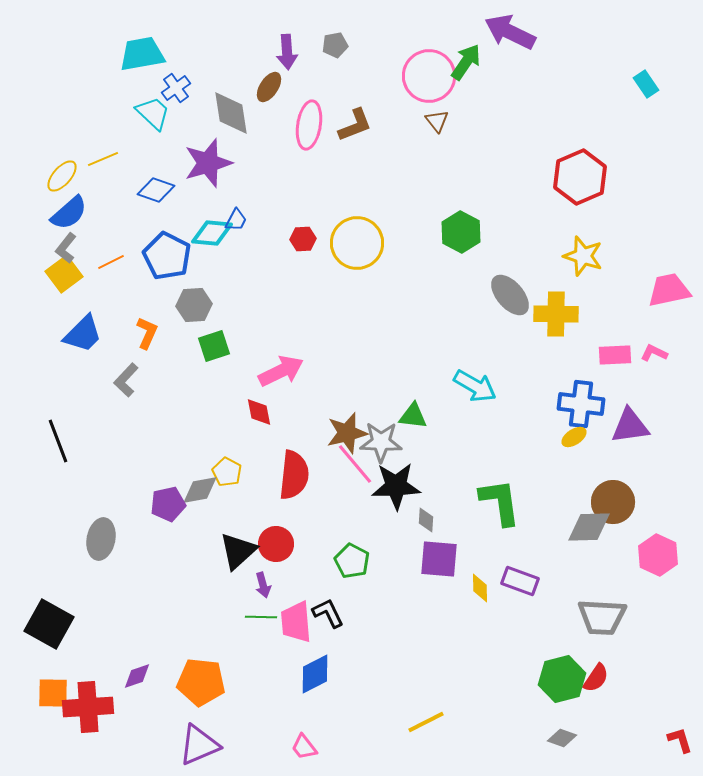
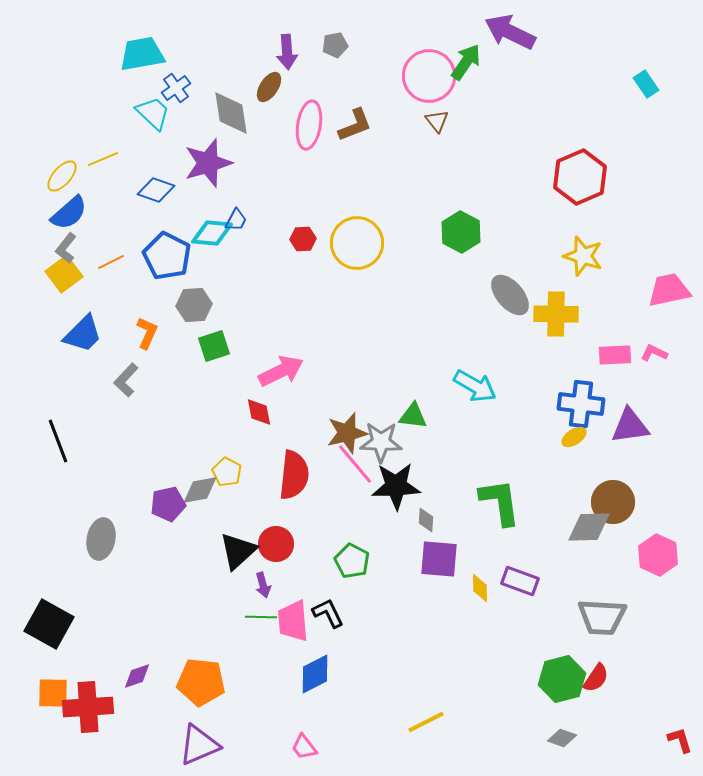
pink trapezoid at (296, 622): moved 3 px left, 1 px up
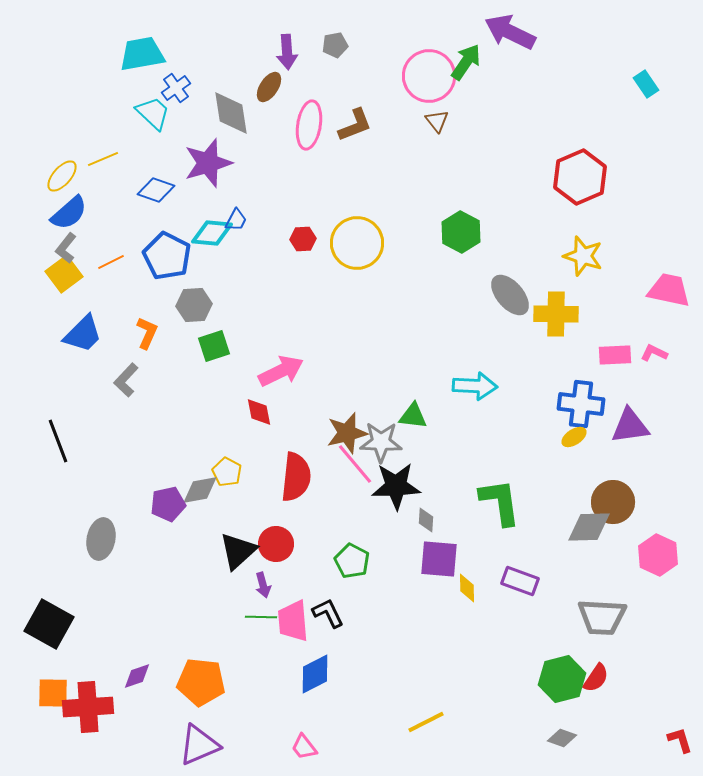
pink trapezoid at (669, 290): rotated 24 degrees clockwise
cyan arrow at (475, 386): rotated 27 degrees counterclockwise
red semicircle at (294, 475): moved 2 px right, 2 px down
yellow diamond at (480, 588): moved 13 px left
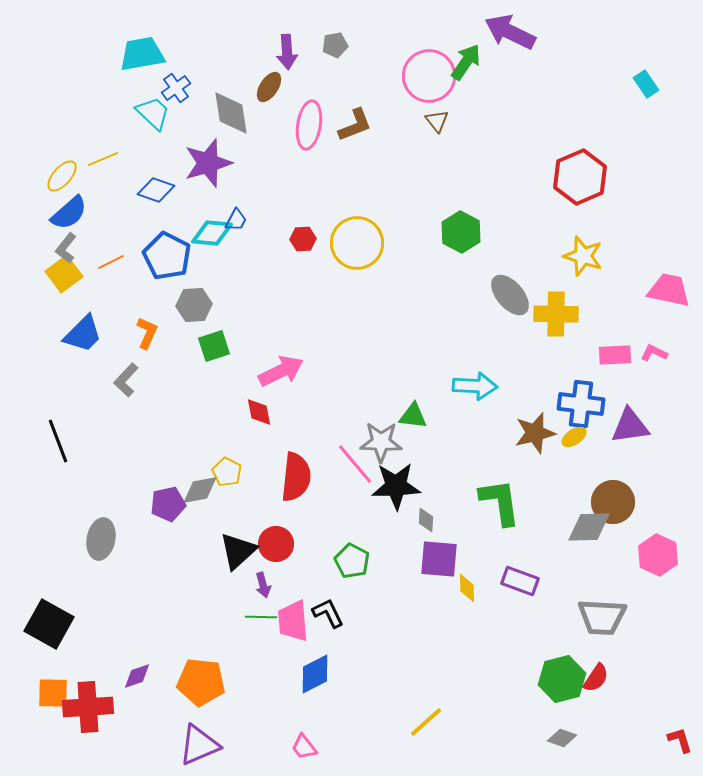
brown star at (347, 433): moved 188 px right
yellow line at (426, 722): rotated 15 degrees counterclockwise
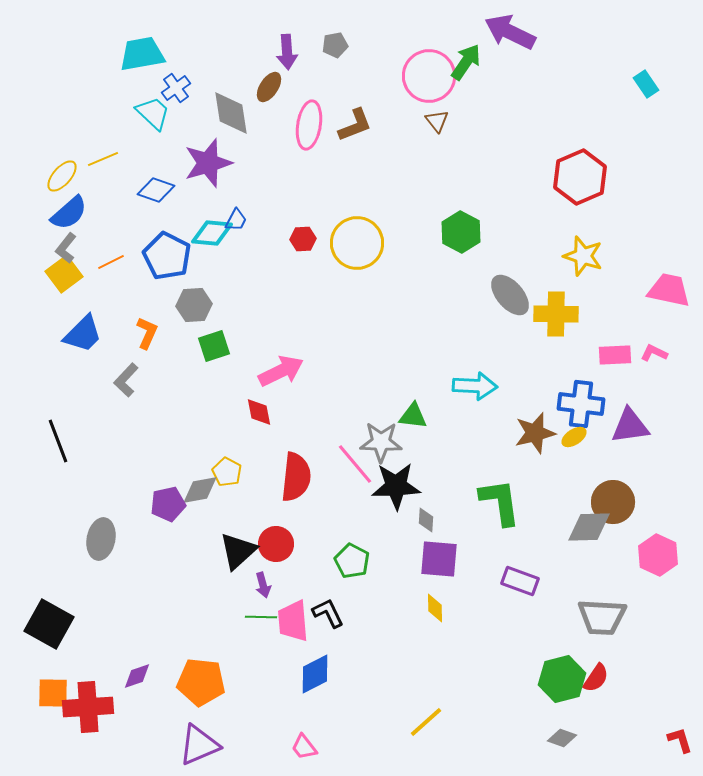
yellow diamond at (467, 588): moved 32 px left, 20 px down
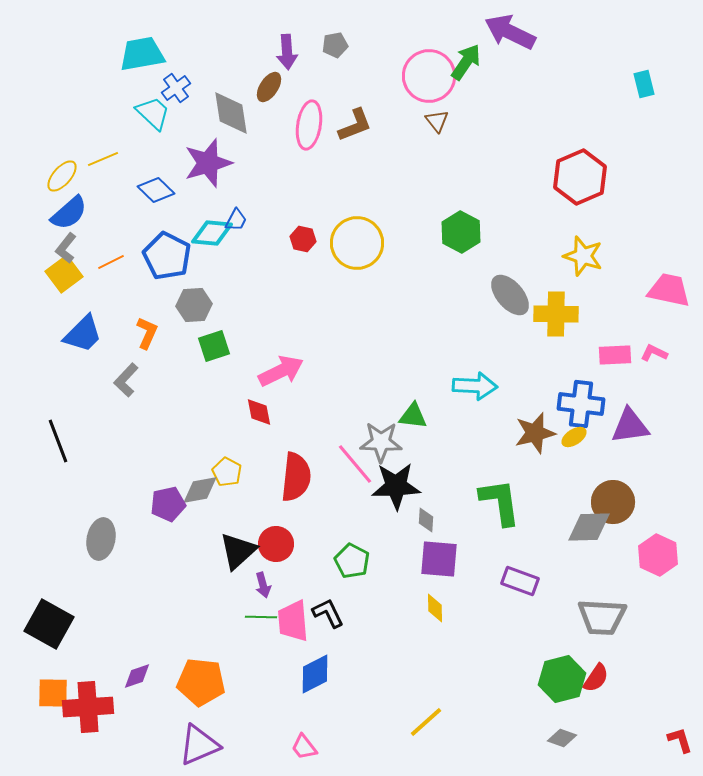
cyan rectangle at (646, 84): moved 2 px left; rotated 20 degrees clockwise
blue diamond at (156, 190): rotated 24 degrees clockwise
red hexagon at (303, 239): rotated 15 degrees clockwise
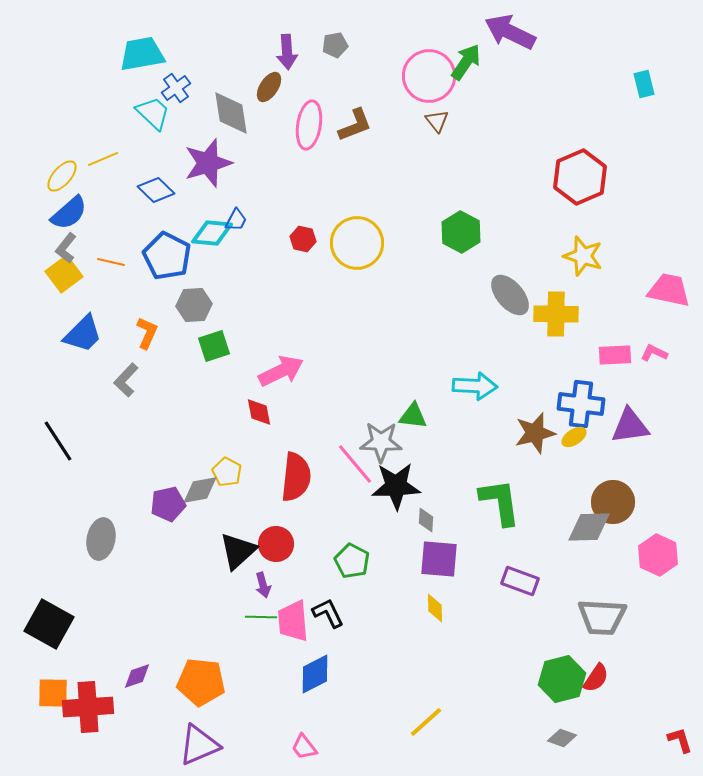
orange line at (111, 262): rotated 40 degrees clockwise
black line at (58, 441): rotated 12 degrees counterclockwise
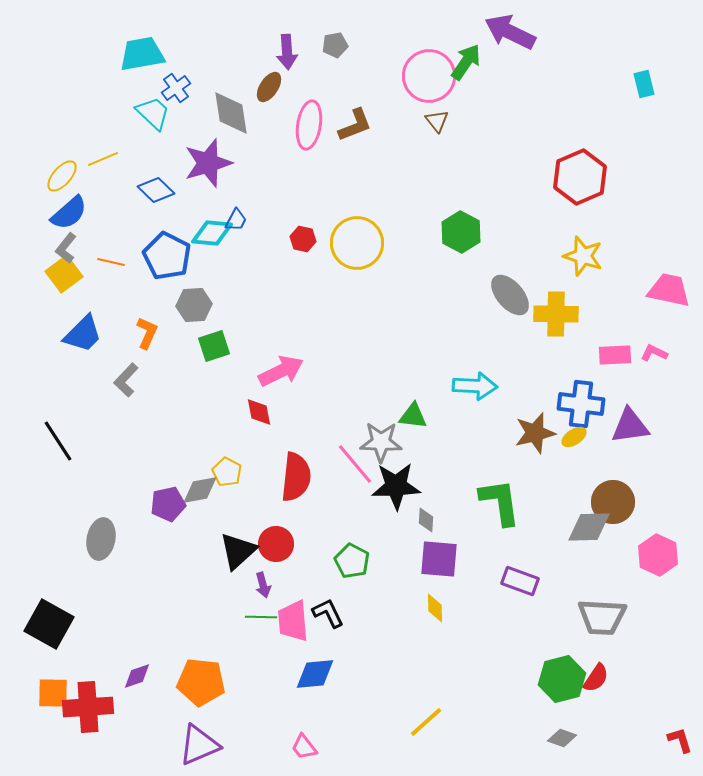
blue diamond at (315, 674): rotated 21 degrees clockwise
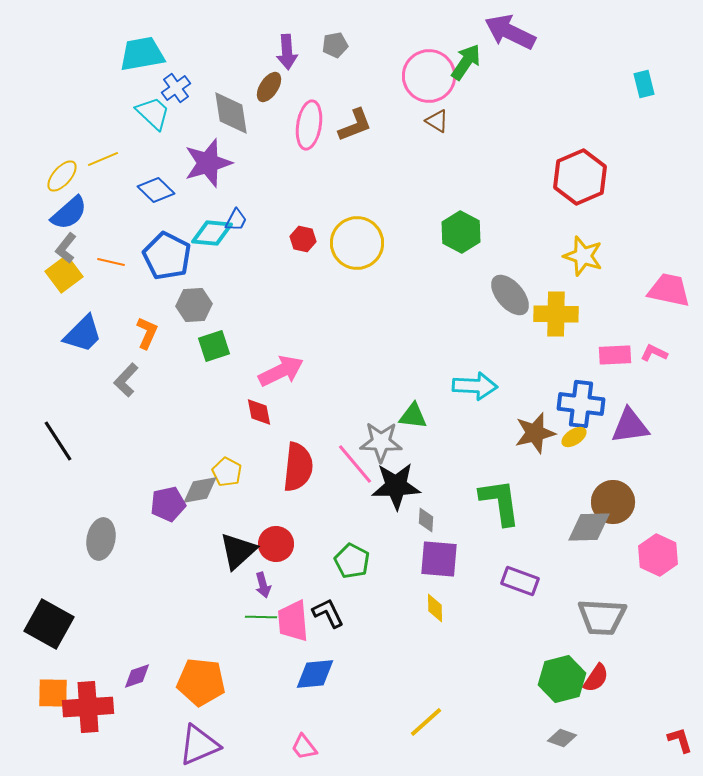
brown triangle at (437, 121): rotated 20 degrees counterclockwise
red semicircle at (296, 477): moved 2 px right, 10 px up
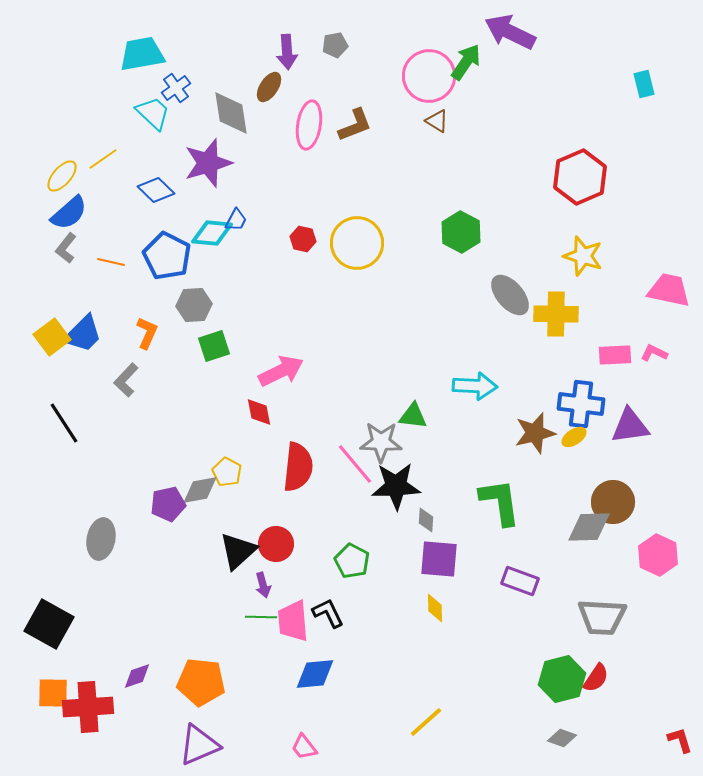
yellow line at (103, 159): rotated 12 degrees counterclockwise
yellow square at (64, 274): moved 12 px left, 63 px down
black line at (58, 441): moved 6 px right, 18 px up
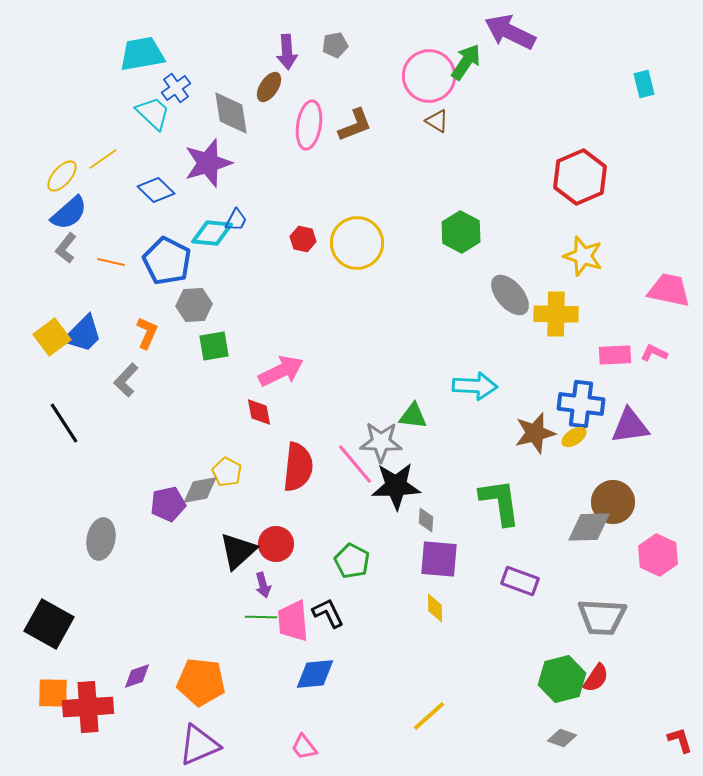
blue pentagon at (167, 256): moved 5 px down
green square at (214, 346): rotated 8 degrees clockwise
yellow line at (426, 722): moved 3 px right, 6 px up
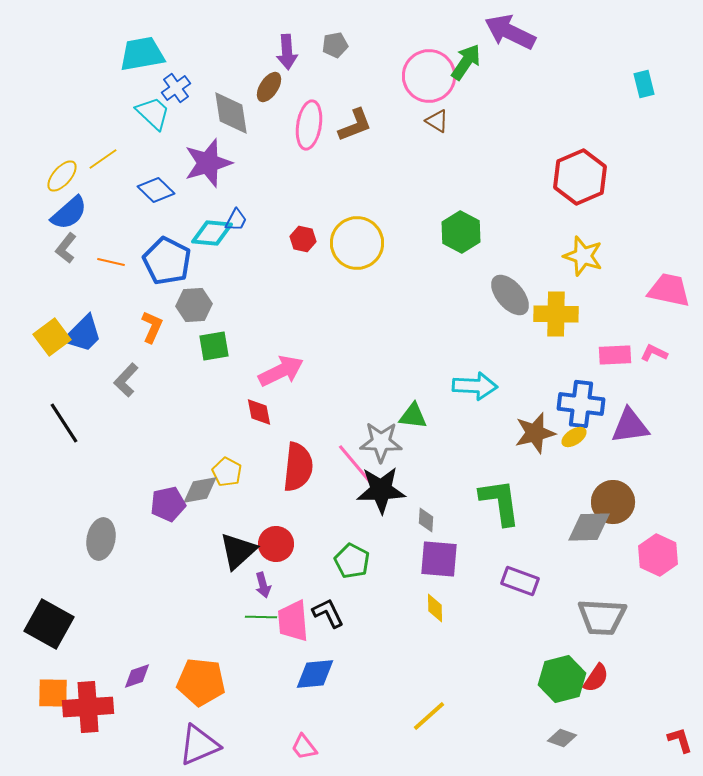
orange L-shape at (147, 333): moved 5 px right, 6 px up
black star at (396, 486): moved 15 px left, 4 px down
